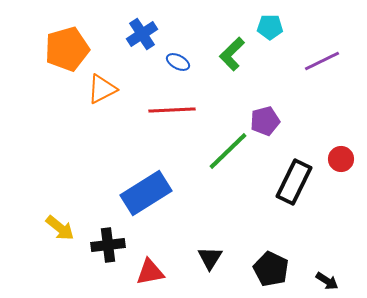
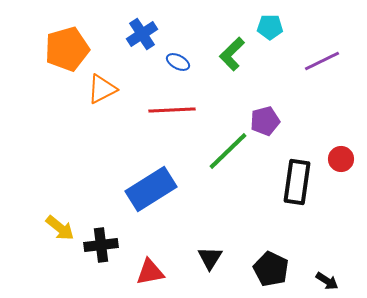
black rectangle: moved 3 px right; rotated 18 degrees counterclockwise
blue rectangle: moved 5 px right, 4 px up
black cross: moved 7 px left
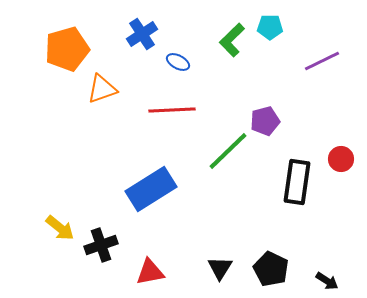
green L-shape: moved 14 px up
orange triangle: rotated 8 degrees clockwise
black cross: rotated 12 degrees counterclockwise
black triangle: moved 10 px right, 10 px down
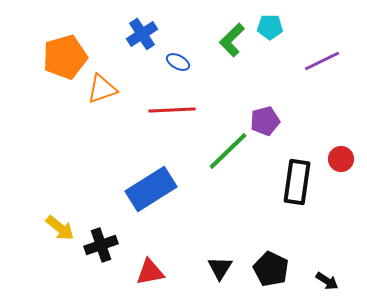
orange pentagon: moved 2 px left, 8 px down
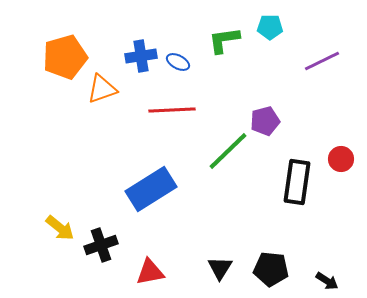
blue cross: moved 1 px left, 22 px down; rotated 24 degrees clockwise
green L-shape: moved 8 px left; rotated 36 degrees clockwise
black pentagon: rotated 20 degrees counterclockwise
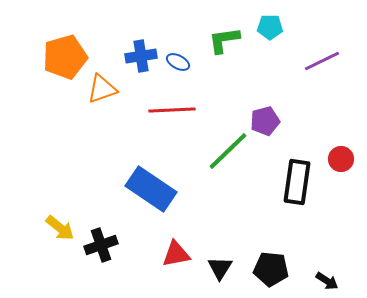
blue rectangle: rotated 66 degrees clockwise
red triangle: moved 26 px right, 18 px up
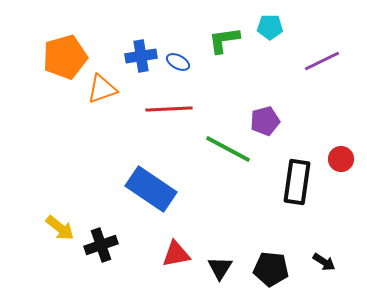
red line: moved 3 px left, 1 px up
green line: moved 2 px up; rotated 72 degrees clockwise
black arrow: moved 3 px left, 19 px up
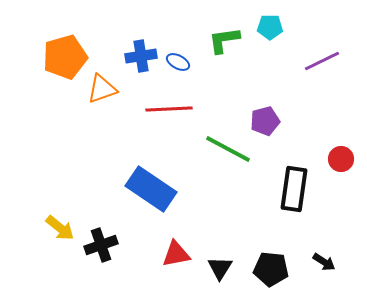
black rectangle: moved 3 px left, 7 px down
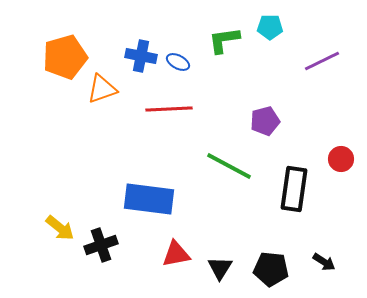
blue cross: rotated 20 degrees clockwise
green line: moved 1 px right, 17 px down
blue rectangle: moved 2 px left, 10 px down; rotated 27 degrees counterclockwise
